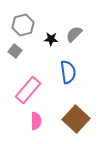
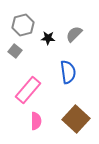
black star: moved 3 px left, 1 px up
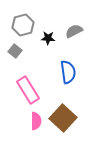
gray semicircle: moved 3 px up; rotated 18 degrees clockwise
pink rectangle: rotated 72 degrees counterclockwise
brown square: moved 13 px left, 1 px up
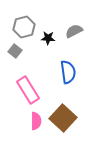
gray hexagon: moved 1 px right, 2 px down
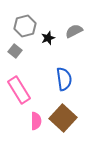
gray hexagon: moved 1 px right, 1 px up
black star: rotated 24 degrees counterclockwise
blue semicircle: moved 4 px left, 7 px down
pink rectangle: moved 9 px left
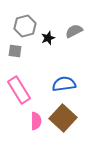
gray square: rotated 32 degrees counterclockwise
blue semicircle: moved 5 px down; rotated 90 degrees counterclockwise
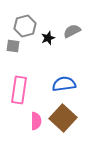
gray semicircle: moved 2 px left
gray square: moved 2 px left, 5 px up
pink rectangle: rotated 40 degrees clockwise
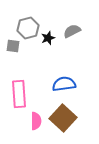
gray hexagon: moved 3 px right, 2 px down
pink rectangle: moved 4 px down; rotated 12 degrees counterclockwise
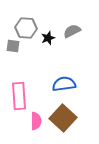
gray hexagon: moved 2 px left; rotated 20 degrees clockwise
pink rectangle: moved 2 px down
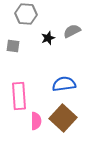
gray hexagon: moved 14 px up
